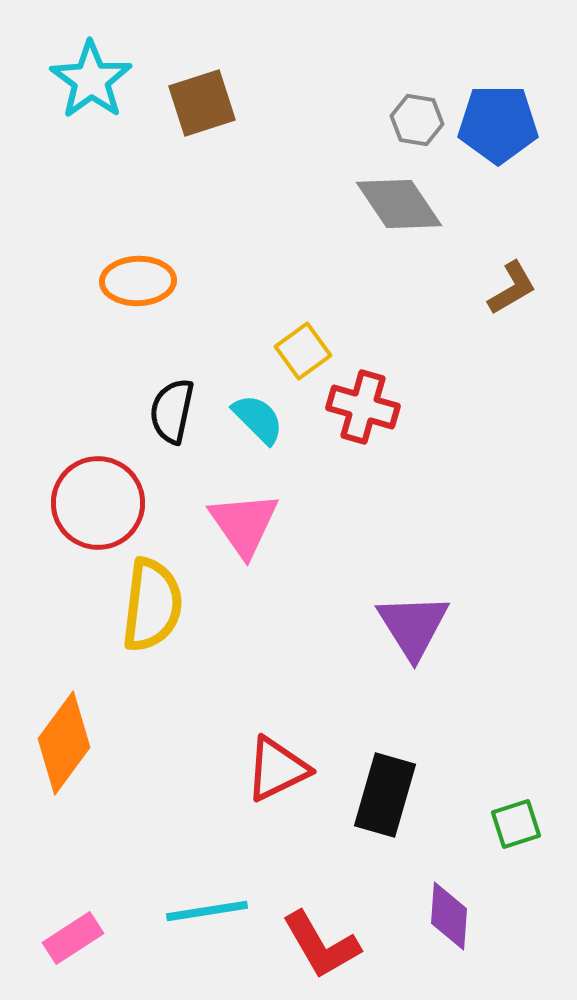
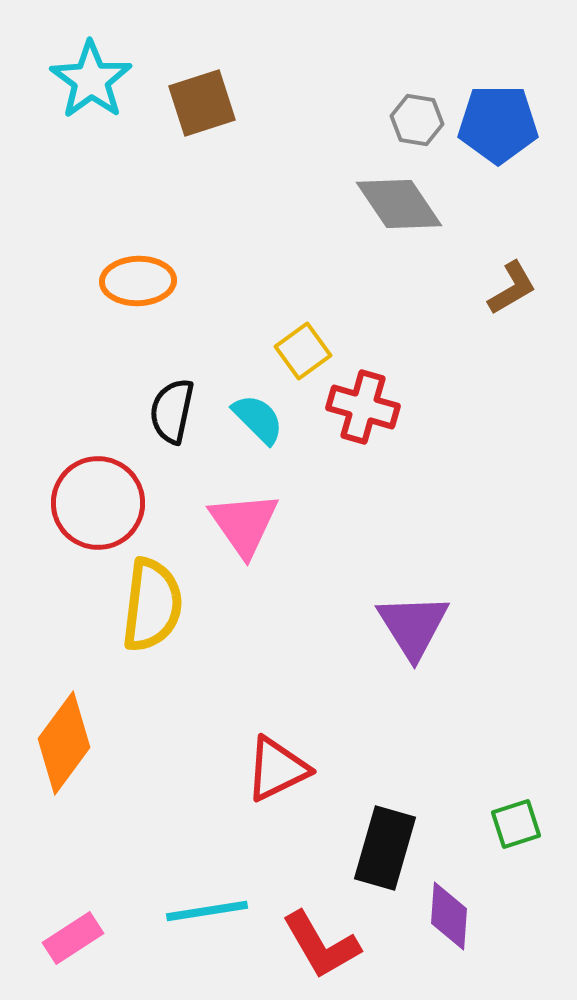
black rectangle: moved 53 px down
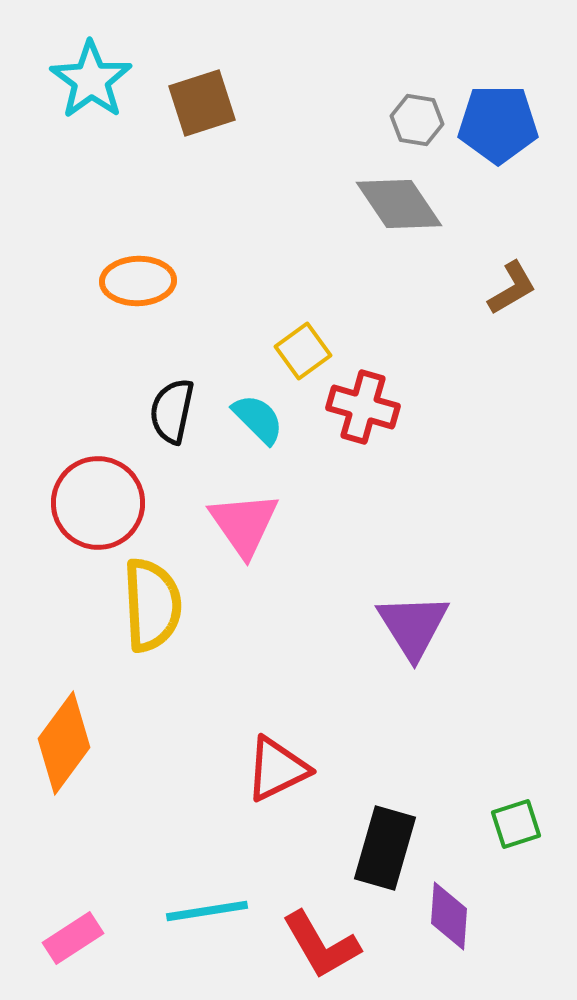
yellow semicircle: rotated 10 degrees counterclockwise
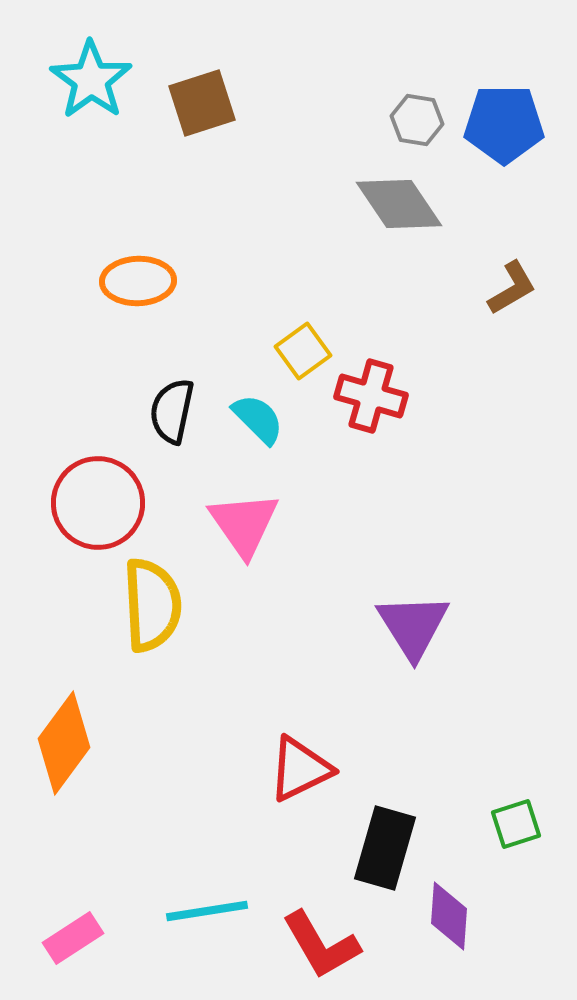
blue pentagon: moved 6 px right
red cross: moved 8 px right, 11 px up
red triangle: moved 23 px right
